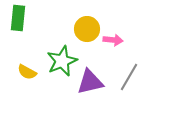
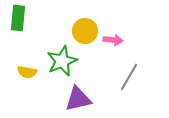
yellow circle: moved 2 px left, 2 px down
yellow semicircle: rotated 18 degrees counterclockwise
purple triangle: moved 12 px left, 17 px down
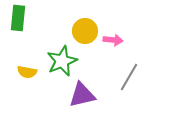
purple triangle: moved 4 px right, 4 px up
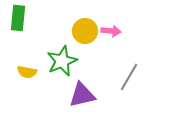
pink arrow: moved 2 px left, 9 px up
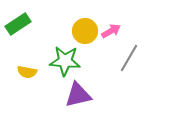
green rectangle: moved 6 px down; rotated 50 degrees clockwise
pink arrow: rotated 36 degrees counterclockwise
green star: moved 3 px right; rotated 28 degrees clockwise
gray line: moved 19 px up
purple triangle: moved 4 px left
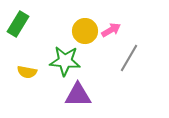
green rectangle: rotated 25 degrees counterclockwise
pink arrow: moved 1 px up
purple triangle: rotated 12 degrees clockwise
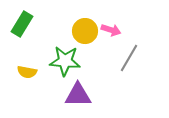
green rectangle: moved 4 px right
pink arrow: rotated 48 degrees clockwise
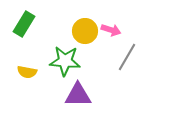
green rectangle: moved 2 px right
gray line: moved 2 px left, 1 px up
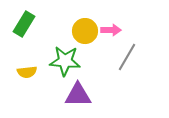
pink arrow: rotated 18 degrees counterclockwise
yellow semicircle: rotated 18 degrees counterclockwise
